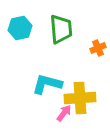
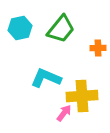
green trapezoid: rotated 44 degrees clockwise
orange cross: rotated 21 degrees clockwise
cyan L-shape: moved 1 px left, 6 px up; rotated 8 degrees clockwise
yellow cross: moved 2 px right, 2 px up
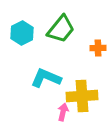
cyan hexagon: moved 2 px right, 5 px down; rotated 15 degrees counterclockwise
pink arrow: moved 1 px left, 1 px up; rotated 24 degrees counterclockwise
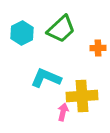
green trapezoid: rotated 8 degrees clockwise
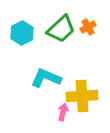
orange cross: moved 10 px left, 21 px up; rotated 28 degrees counterclockwise
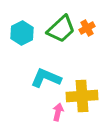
orange cross: moved 1 px left, 1 px down
pink arrow: moved 5 px left
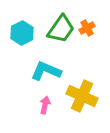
green trapezoid: rotated 12 degrees counterclockwise
cyan L-shape: moved 7 px up
yellow cross: rotated 28 degrees clockwise
pink arrow: moved 13 px left, 7 px up
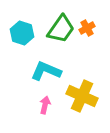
cyan hexagon: rotated 15 degrees counterclockwise
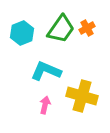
cyan hexagon: rotated 20 degrees clockwise
yellow cross: rotated 8 degrees counterclockwise
